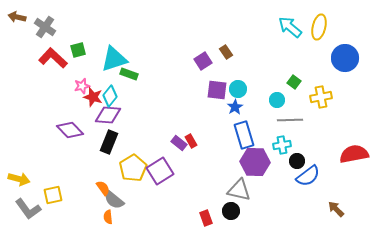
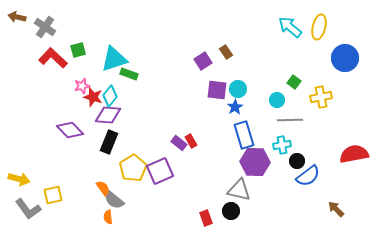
purple square at (160, 171): rotated 8 degrees clockwise
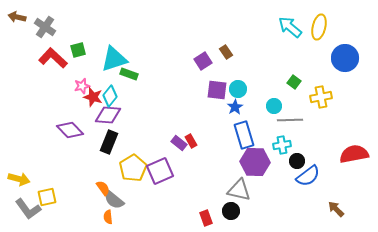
cyan circle at (277, 100): moved 3 px left, 6 px down
yellow square at (53, 195): moved 6 px left, 2 px down
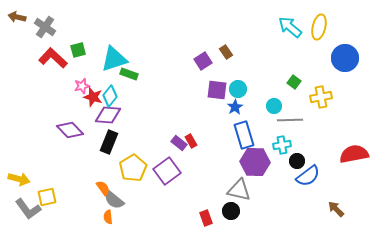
purple square at (160, 171): moved 7 px right; rotated 12 degrees counterclockwise
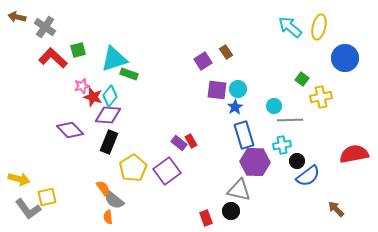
green square at (294, 82): moved 8 px right, 3 px up
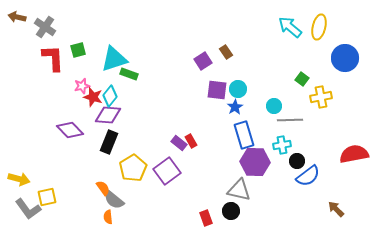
red L-shape at (53, 58): rotated 44 degrees clockwise
